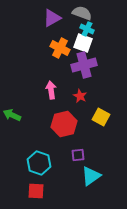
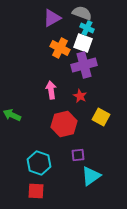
cyan cross: moved 1 px up
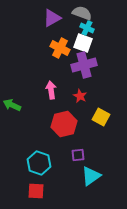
green arrow: moved 10 px up
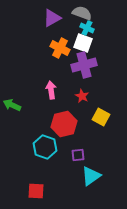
red star: moved 2 px right
cyan hexagon: moved 6 px right, 16 px up
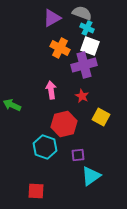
white square: moved 7 px right, 3 px down
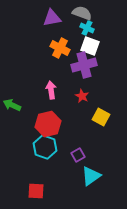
purple triangle: rotated 18 degrees clockwise
red hexagon: moved 16 px left
purple square: rotated 24 degrees counterclockwise
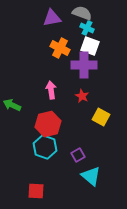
purple cross: rotated 15 degrees clockwise
cyan triangle: rotated 45 degrees counterclockwise
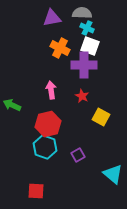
gray semicircle: rotated 18 degrees counterclockwise
cyan triangle: moved 22 px right, 2 px up
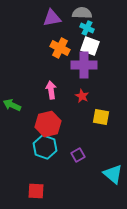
yellow square: rotated 18 degrees counterclockwise
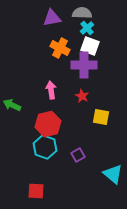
cyan cross: rotated 24 degrees clockwise
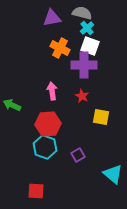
gray semicircle: rotated 12 degrees clockwise
pink arrow: moved 1 px right, 1 px down
red hexagon: rotated 10 degrees clockwise
